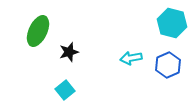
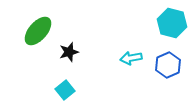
green ellipse: rotated 16 degrees clockwise
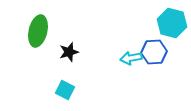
green ellipse: rotated 28 degrees counterclockwise
blue hexagon: moved 14 px left, 13 px up; rotated 20 degrees clockwise
cyan square: rotated 24 degrees counterclockwise
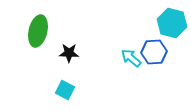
black star: moved 1 px down; rotated 18 degrees clockwise
cyan arrow: rotated 50 degrees clockwise
